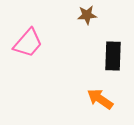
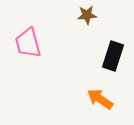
pink trapezoid: rotated 124 degrees clockwise
black rectangle: rotated 16 degrees clockwise
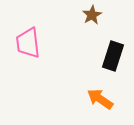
brown star: moved 5 px right; rotated 24 degrees counterclockwise
pink trapezoid: rotated 8 degrees clockwise
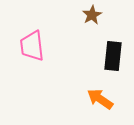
pink trapezoid: moved 4 px right, 3 px down
black rectangle: rotated 12 degrees counterclockwise
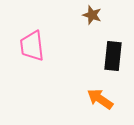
brown star: rotated 24 degrees counterclockwise
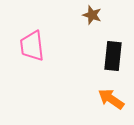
orange arrow: moved 11 px right
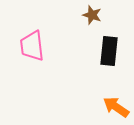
black rectangle: moved 4 px left, 5 px up
orange arrow: moved 5 px right, 8 px down
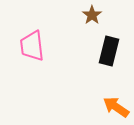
brown star: rotated 18 degrees clockwise
black rectangle: rotated 8 degrees clockwise
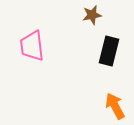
brown star: rotated 24 degrees clockwise
orange arrow: moved 1 px left, 1 px up; rotated 28 degrees clockwise
